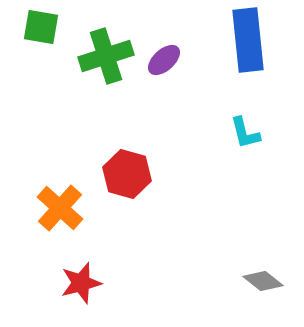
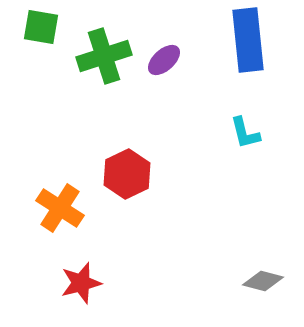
green cross: moved 2 px left
red hexagon: rotated 18 degrees clockwise
orange cross: rotated 9 degrees counterclockwise
gray diamond: rotated 24 degrees counterclockwise
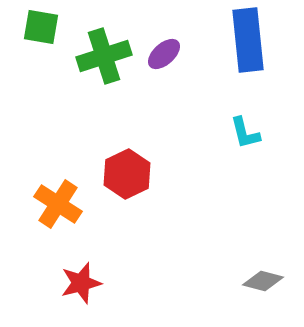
purple ellipse: moved 6 px up
orange cross: moved 2 px left, 4 px up
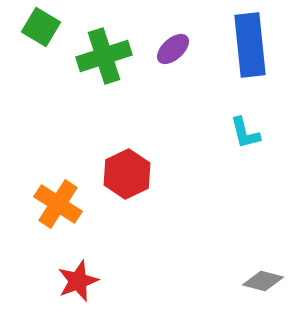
green square: rotated 21 degrees clockwise
blue rectangle: moved 2 px right, 5 px down
purple ellipse: moved 9 px right, 5 px up
red star: moved 3 px left, 2 px up; rotated 6 degrees counterclockwise
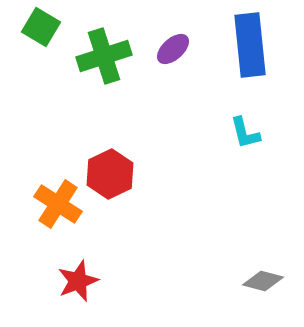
red hexagon: moved 17 px left
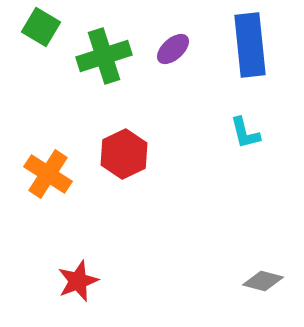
red hexagon: moved 14 px right, 20 px up
orange cross: moved 10 px left, 30 px up
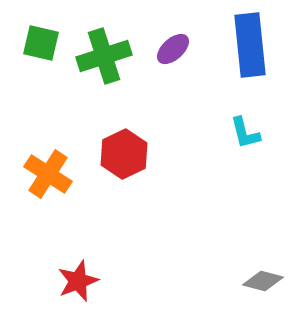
green square: moved 16 px down; rotated 18 degrees counterclockwise
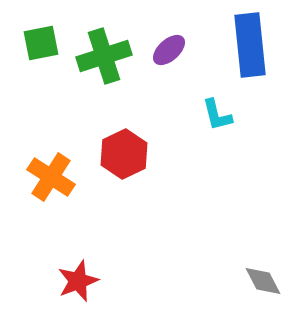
green square: rotated 24 degrees counterclockwise
purple ellipse: moved 4 px left, 1 px down
cyan L-shape: moved 28 px left, 18 px up
orange cross: moved 3 px right, 3 px down
gray diamond: rotated 48 degrees clockwise
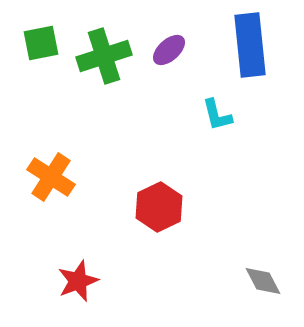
red hexagon: moved 35 px right, 53 px down
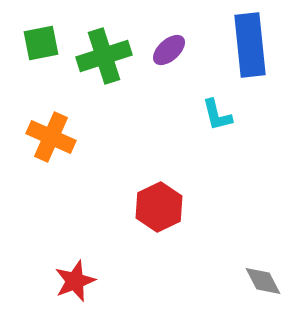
orange cross: moved 40 px up; rotated 9 degrees counterclockwise
red star: moved 3 px left
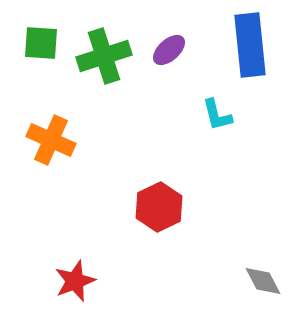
green square: rotated 15 degrees clockwise
orange cross: moved 3 px down
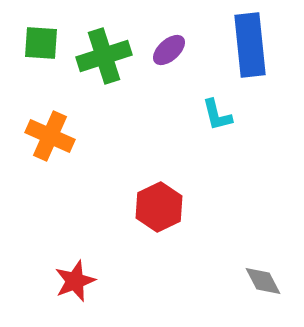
orange cross: moved 1 px left, 4 px up
